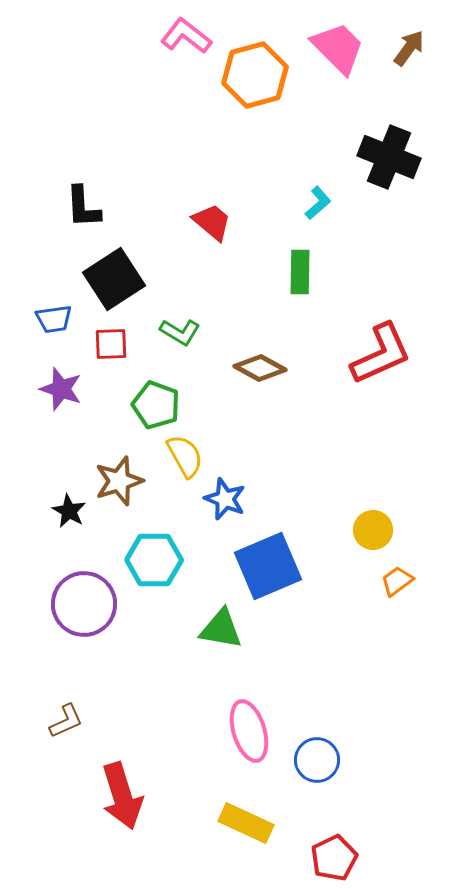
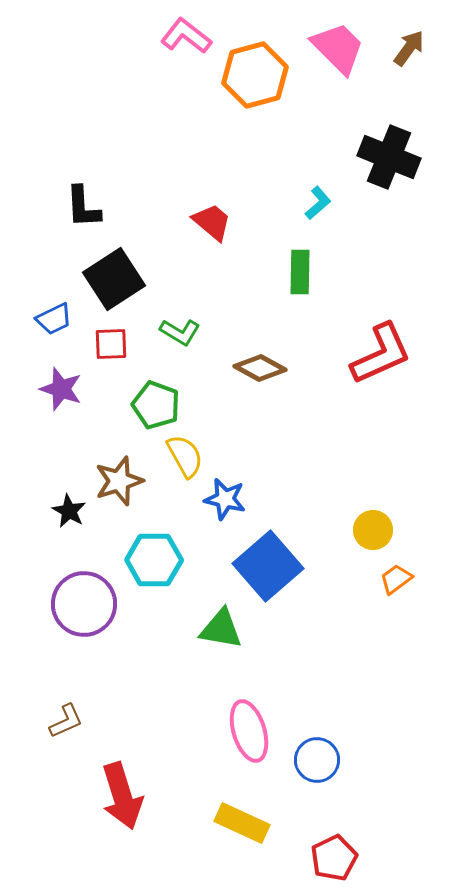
blue trapezoid: rotated 18 degrees counterclockwise
blue star: rotated 9 degrees counterclockwise
blue square: rotated 18 degrees counterclockwise
orange trapezoid: moved 1 px left, 2 px up
yellow rectangle: moved 4 px left
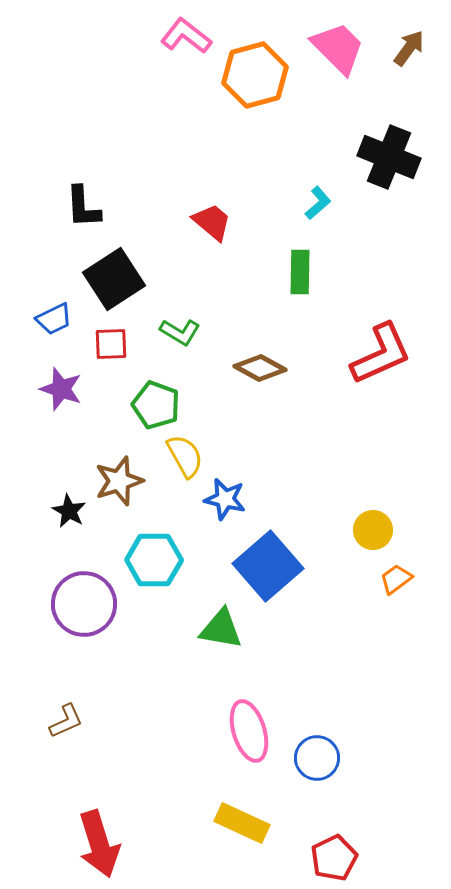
blue circle: moved 2 px up
red arrow: moved 23 px left, 48 px down
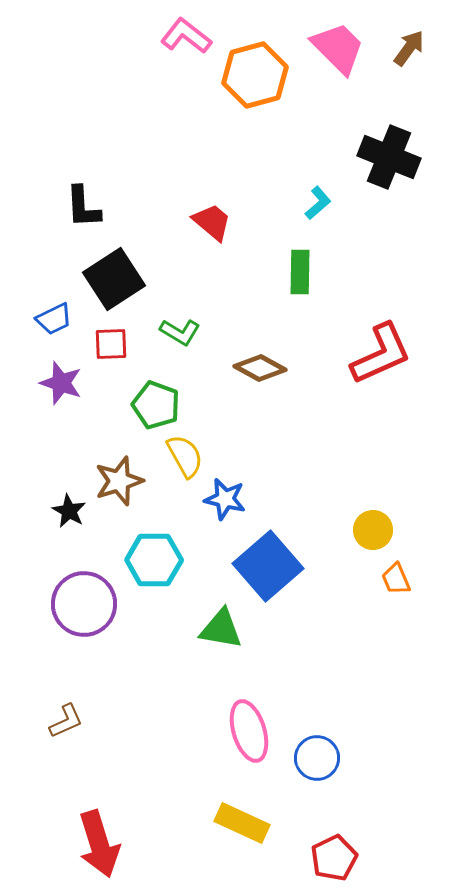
purple star: moved 6 px up
orange trapezoid: rotated 76 degrees counterclockwise
